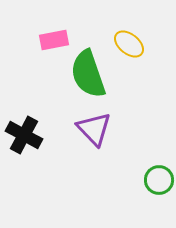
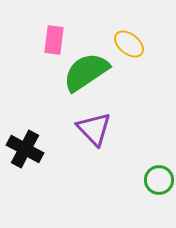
pink rectangle: rotated 72 degrees counterclockwise
green semicircle: moved 2 px left, 2 px up; rotated 75 degrees clockwise
black cross: moved 1 px right, 14 px down
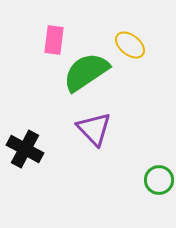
yellow ellipse: moved 1 px right, 1 px down
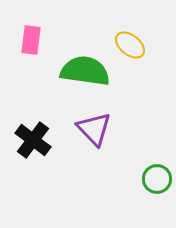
pink rectangle: moved 23 px left
green semicircle: moved 1 px left, 1 px up; rotated 42 degrees clockwise
black cross: moved 8 px right, 9 px up; rotated 9 degrees clockwise
green circle: moved 2 px left, 1 px up
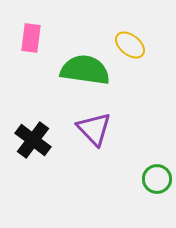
pink rectangle: moved 2 px up
green semicircle: moved 1 px up
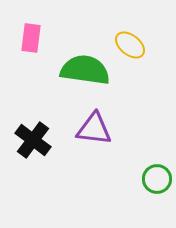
purple triangle: rotated 39 degrees counterclockwise
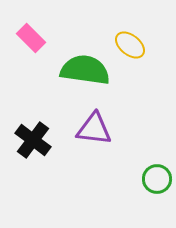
pink rectangle: rotated 52 degrees counterclockwise
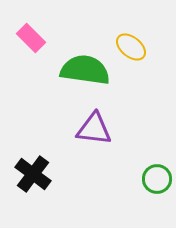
yellow ellipse: moved 1 px right, 2 px down
black cross: moved 34 px down
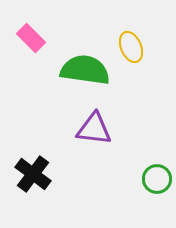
yellow ellipse: rotated 28 degrees clockwise
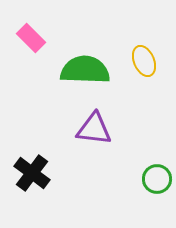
yellow ellipse: moved 13 px right, 14 px down
green semicircle: rotated 6 degrees counterclockwise
black cross: moved 1 px left, 1 px up
